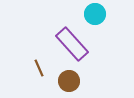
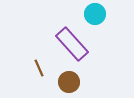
brown circle: moved 1 px down
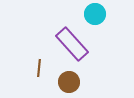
brown line: rotated 30 degrees clockwise
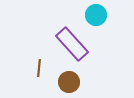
cyan circle: moved 1 px right, 1 px down
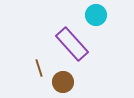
brown line: rotated 24 degrees counterclockwise
brown circle: moved 6 px left
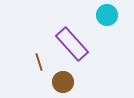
cyan circle: moved 11 px right
brown line: moved 6 px up
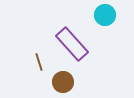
cyan circle: moved 2 px left
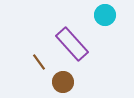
brown line: rotated 18 degrees counterclockwise
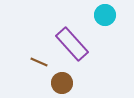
brown line: rotated 30 degrees counterclockwise
brown circle: moved 1 px left, 1 px down
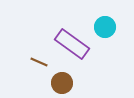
cyan circle: moved 12 px down
purple rectangle: rotated 12 degrees counterclockwise
